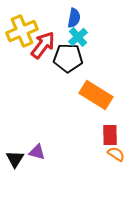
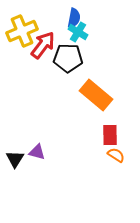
cyan cross: moved 5 px up; rotated 18 degrees counterclockwise
orange rectangle: rotated 8 degrees clockwise
orange semicircle: moved 1 px down
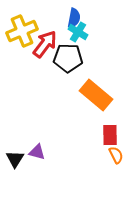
red arrow: moved 2 px right, 1 px up
orange semicircle: rotated 30 degrees clockwise
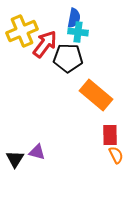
cyan cross: rotated 24 degrees counterclockwise
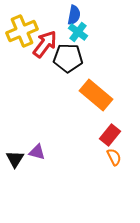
blue semicircle: moved 3 px up
cyan cross: rotated 30 degrees clockwise
red rectangle: rotated 40 degrees clockwise
orange semicircle: moved 2 px left, 2 px down
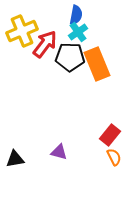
blue semicircle: moved 2 px right
cyan cross: rotated 18 degrees clockwise
black pentagon: moved 2 px right, 1 px up
orange rectangle: moved 1 px right, 31 px up; rotated 28 degrees clockwise
purple triangle: moved 22 px right
black triangle: rotated 48 degrees clockwise
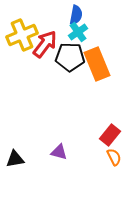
yellow cross: moved 4 px down
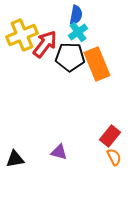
red rectangle: moved 1 px down
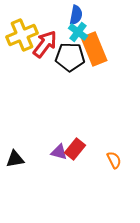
cyan cross: rotated 18 degrees counterclockwise
orange rectangle: moved 3 px left, 15 px up
red rectangle: moved 35 px left, 13 px down
orange semicircle: moved 3 px down
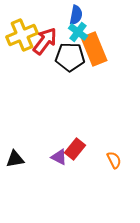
red arrow: moved 3 px up
purple triangle: moved 5 px down; rotated 12 degrees clockwise
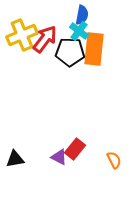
blue semicircle: moved 6 px right
cyan cross: moved 1 px right, 1 px up
red arrow: moved 2 px up
orange rectangle: rotated 28 degrees clockwise
black pentagon: moved 5 px up
